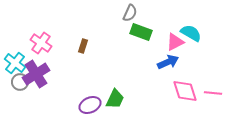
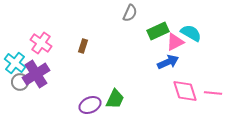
green rectangle: moved 17 px right, 1 px up; rotated 45 degrees counterclockwise
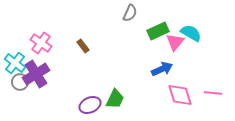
pink triangle: rotated 24 degrees counterclockwise
brown rectangle: rotated 56 degrees counterclockwise
blue arrow: moved 6 px left, 7 px down
pink diamond: moved 5 px left, 4 px down
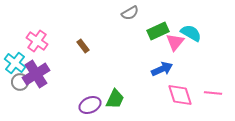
gray semicircle: rotated 36 degrees clockwise
pink cross: moved 4 px left, 2 px up
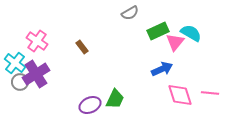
brown rectangle: moved 1 px left, 1 px down
pink line: moved 3 px left
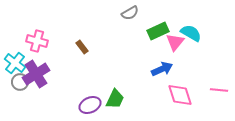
pink cross: rotated 20 degrees counterclockwise
pink line: moved 9 px right, 3 px up
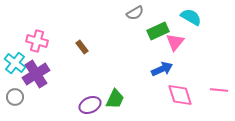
gray semicircle: moved 5 px right
cyan semicircle: moved 16 px up
gray circle: moved 5 px left, 15 px down
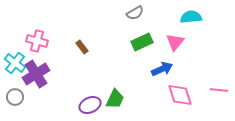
cyan semicircle: rotated 35 degrees counterclockwise
green rectangle: moved 16 px left, 11 px down
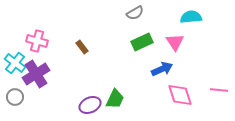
pink triangle: rotated 12 degrees counterclockwise
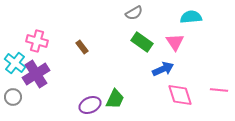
gray semicircle: moved 1 px left
green rectangle: rotated 60 degrees clockwise
blue arrow: moved 1 px right
gray circle: moved 2 px left
